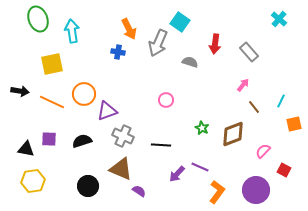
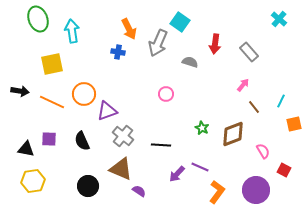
pink circle: moved 6 px up
gray cross: rotated 15 degrees clockwise
black semicircle: rotated 96 degrees counterclockwise
pink semicircle: rotated 105 degrees clockwise
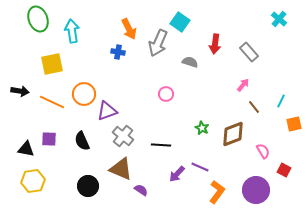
purple semicircle: moved 2 px right, 1 px up
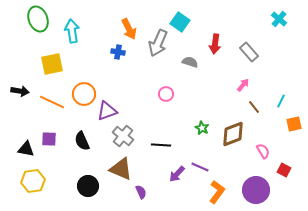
purple semicircle: moved 2 px down; rotated 32 degrees clockwise
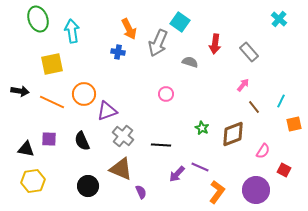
pink semicircle: rotated 63 degrees clockwise
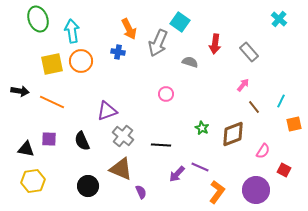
orange circle: moved 3 px left, 33 px up
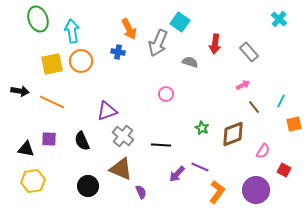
pink arrow: rotated 24 degrees clockwise
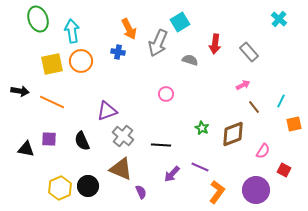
cyan square: rotated 24 degrees clockwise
gray semicircle: moved 2 px up
purple arrow: moved 5 px left
yellow hexagon: moved 27 px right, 7 px down; rotated 15 degrees counterclockwise
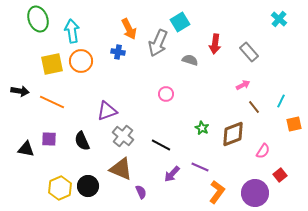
black line: rotated 24 degrees clockwise
red square: moved 4 px left, 5 px down; rotated 24 degrees clockwise
purple circle: moved 1 px left, 3 px down
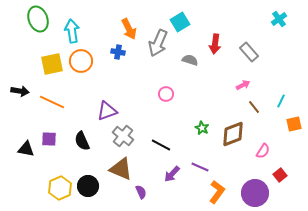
cyan cross: rotated 14 degrees clockwise
